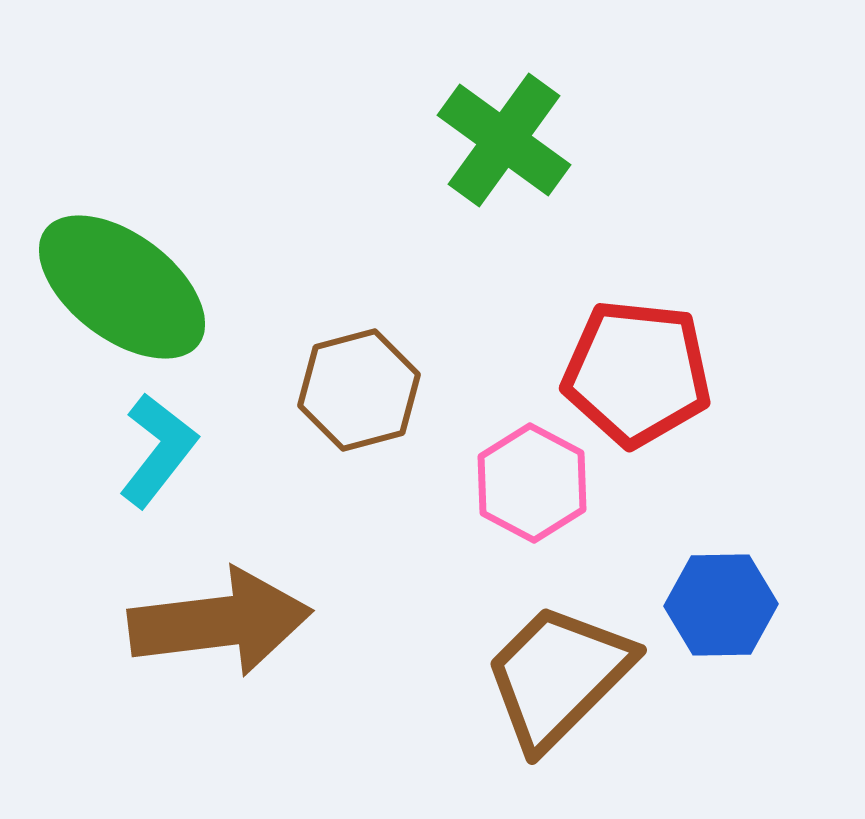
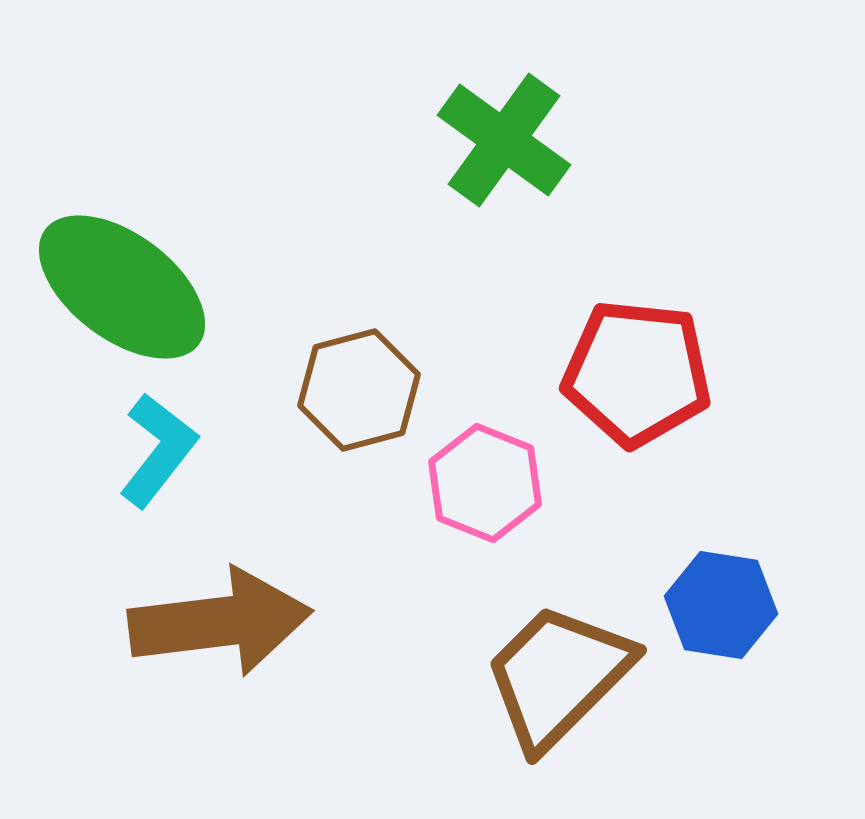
pink hexagon: moved 47 px left; rotated 6 degrees counterclockwise
blue hexagon: rotated 10 degrees clockwise
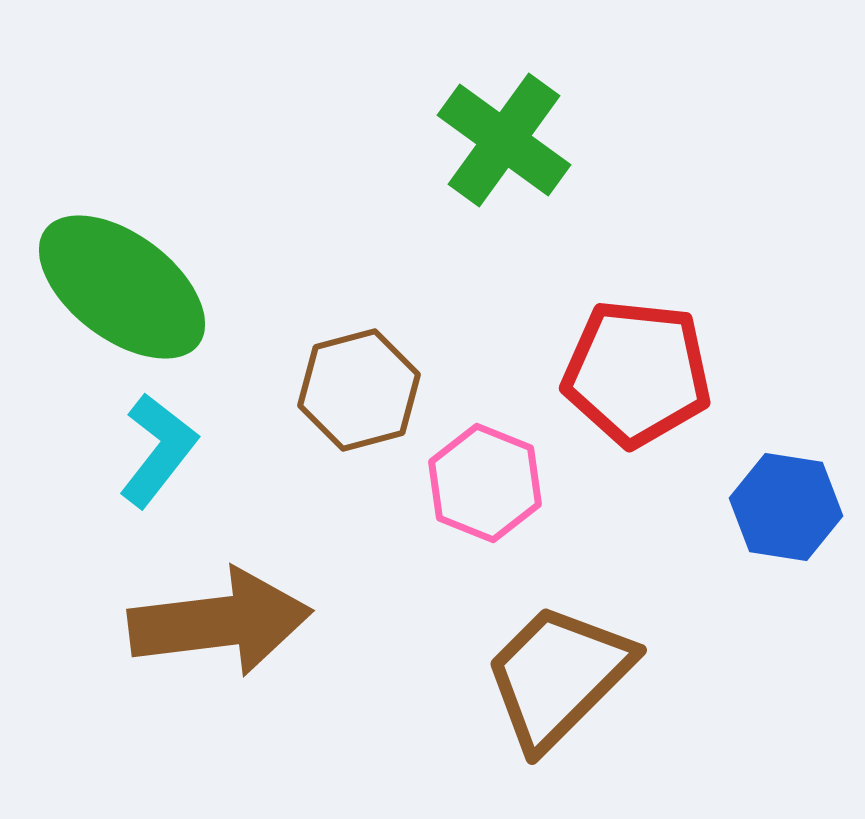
blue hexagon: moved 65 px right, 98 px up
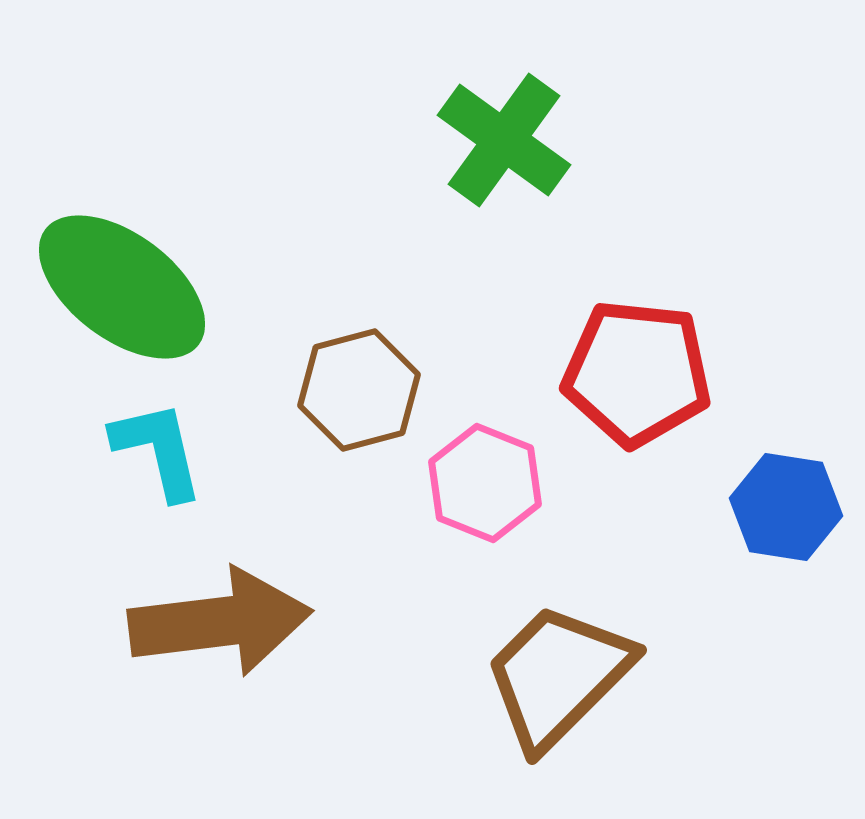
cyan L-shape: rotated 51 degrees counterclockwise
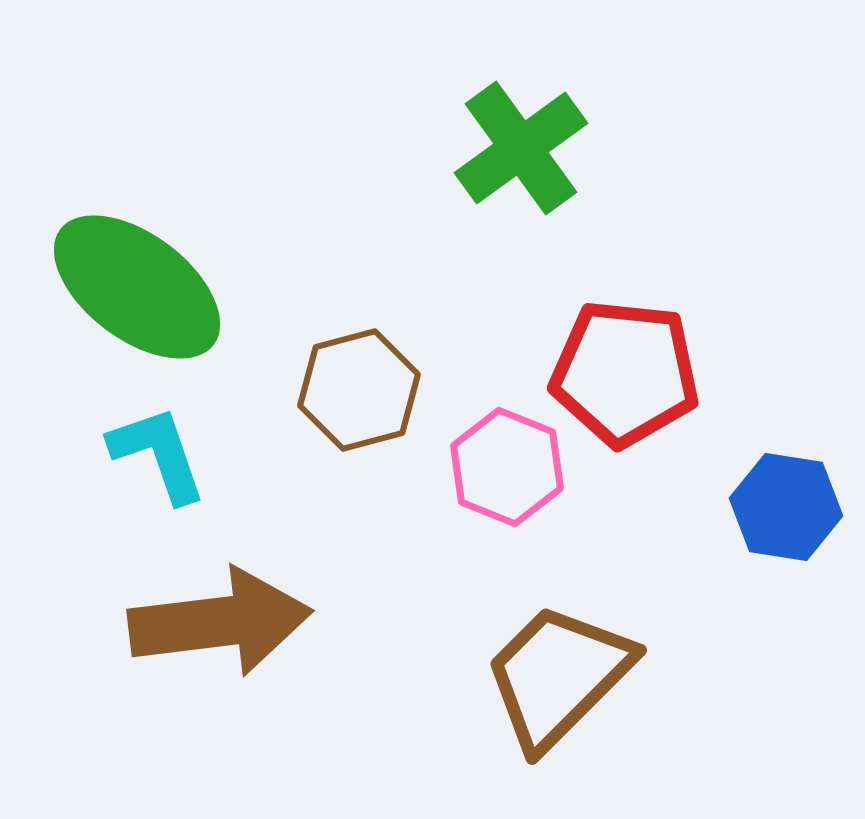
green cross: moved 17 px right, 8 px down; rotated 18 degrees clockwise
green ellipse: moved 15 px right
red pentagon: moved 12 px left
cyan L-shape: moved 4 px down; rotated 6 degrees counterclockwise
pink hexagon: moved 22 px right, 16 px up
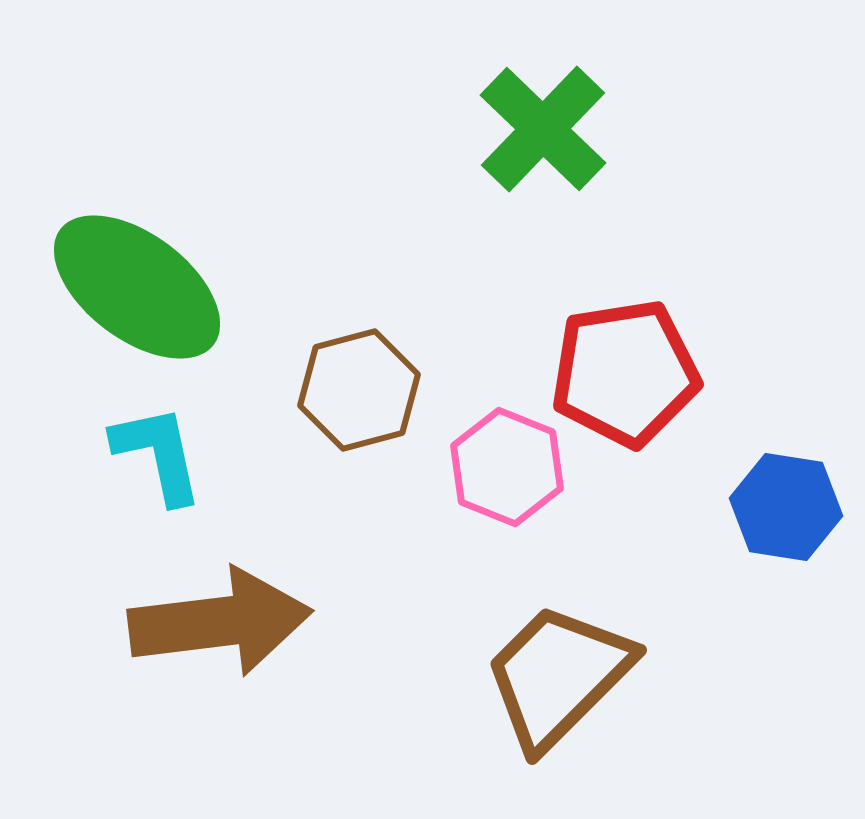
green cross: moved 22 px right, 19 px up; rotated 10 degrees counterclockwise
red pentagon: rotated 15 degrees counterclockwise
cyan L-shape: rotated 7 degrees clockwise
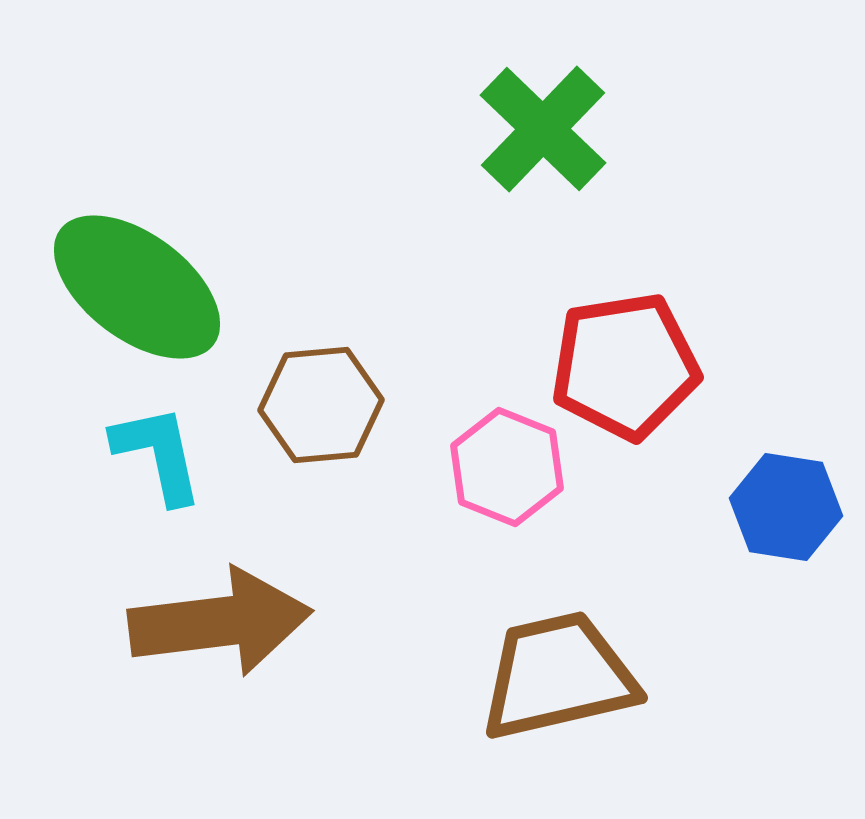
red pentagon: moved 7 px up
brown hexagon: moved 38 px left, 15 px down; rotated 10 degrees clockwise
brown trapezoid: rotated 32 degrees clockwise
